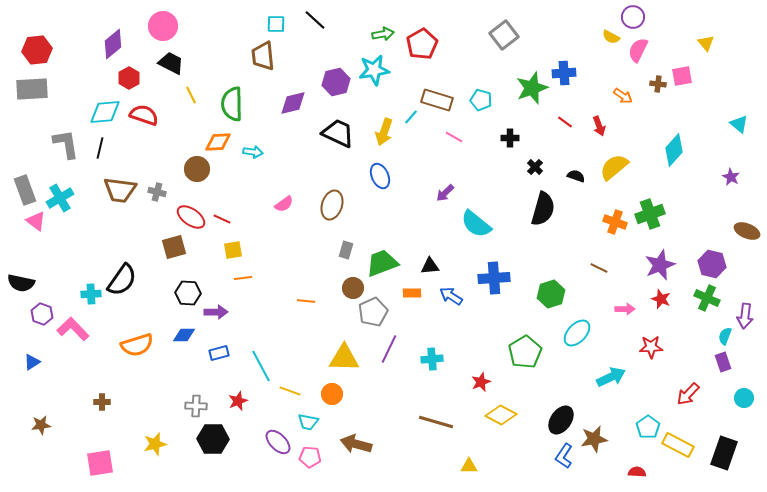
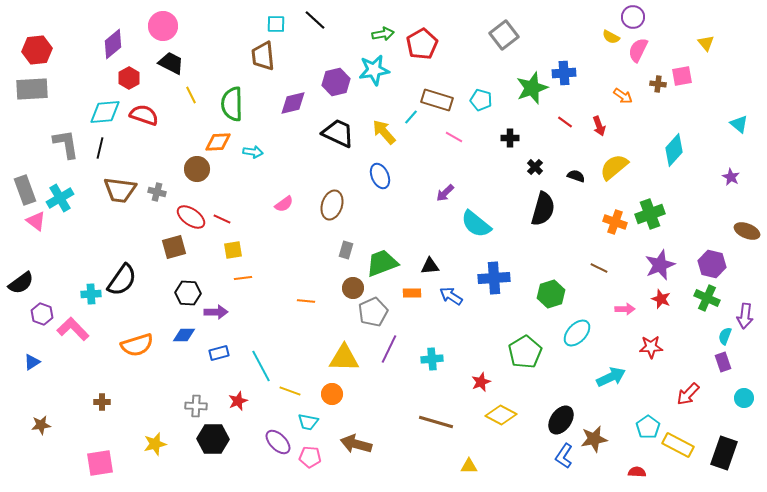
yellow arrow at (384, 132): rotated 120 degrees clockwise
black semicircle at (21, 283): rotated 48 degrees counterclockwise
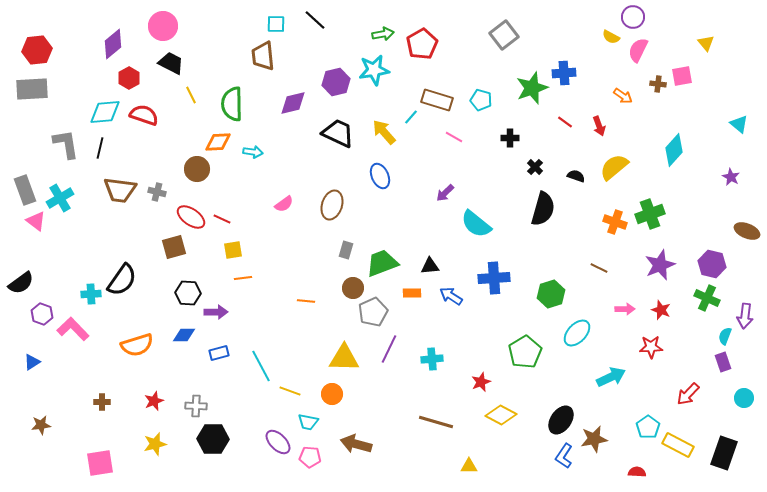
red star at (661, 299): moved 11 px down
red star at (238, 401): moved 84 px left
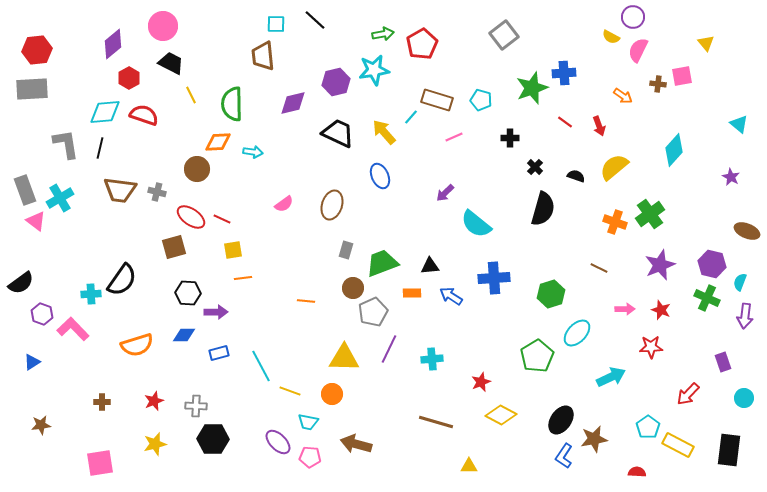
pink line at (454, 137): rotated 54 degrees counterclockwise
green cross at (650, 214): rotated 16 degrees counterclockwise
cyan semicircle at (725, 336): moved 15 px right, 54 px up
green pentagon at (525, 352): moved 12 px right, 4 px down
black rectangle at (724, 453): moved 5 px right, 3 px up; rotated 12 degrees counterclockwise
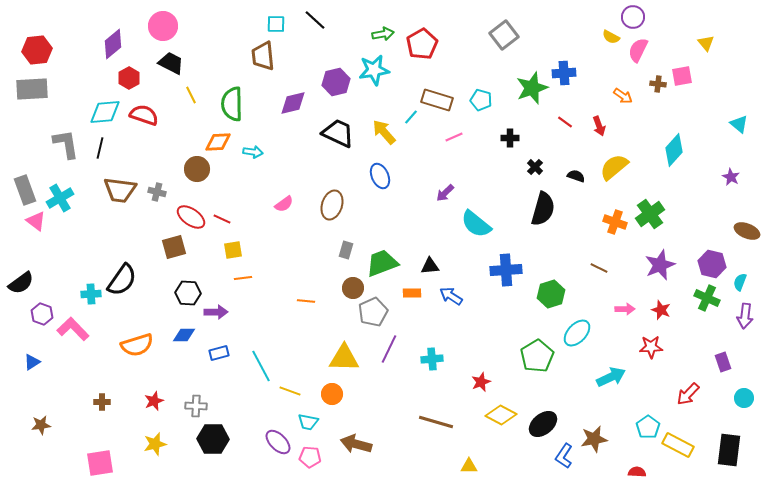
blue cross at (494, 278): moved 12 px right, 8 px up
black ellipse at (561, 420): moved 18 px left, 4 px down; rotated 16 degrees clockwise
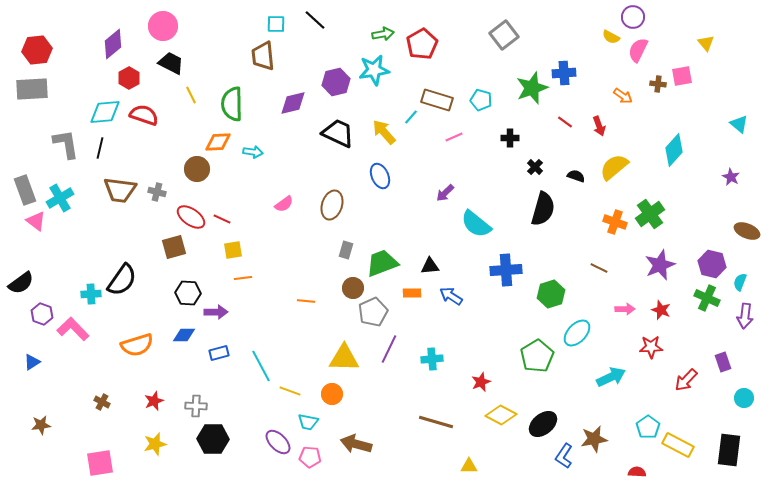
red arrow at (688, 394): moved 2 px left, 14 px up
brown cross at (102, 402): rotated 28 degrees clockwise
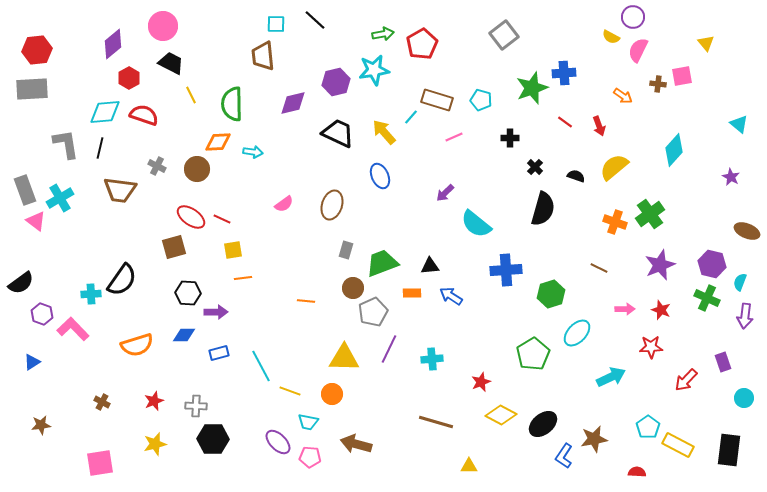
gray cross at (157, 192): moved 26 px up; rotated 12 degrees clockwise
green pentagon at (537, 356): moved 4 px left, 2 px up
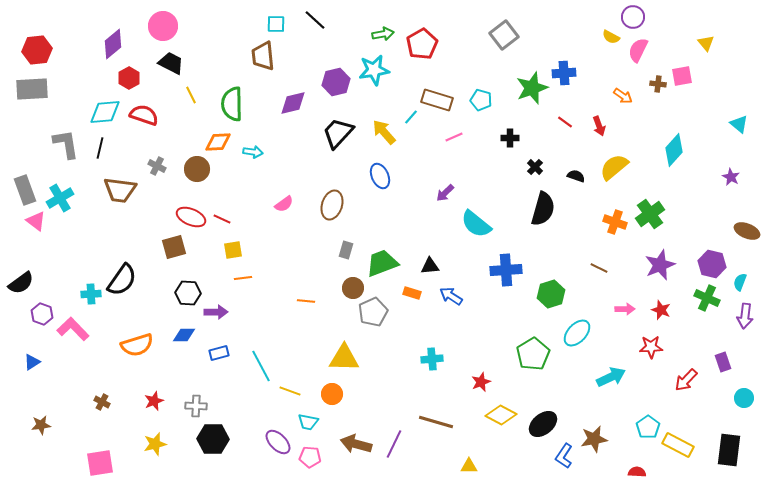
black trapezoid at (338, 133): rotated 72 degrees counterclockwise
red ellipse at (191, 217): rotated 12 degrees counterclockwise
orange rectangle at (412, 293): rotated 18 degrees clockwise
purple line at (389, 349): moved 5 px right, 95 px down
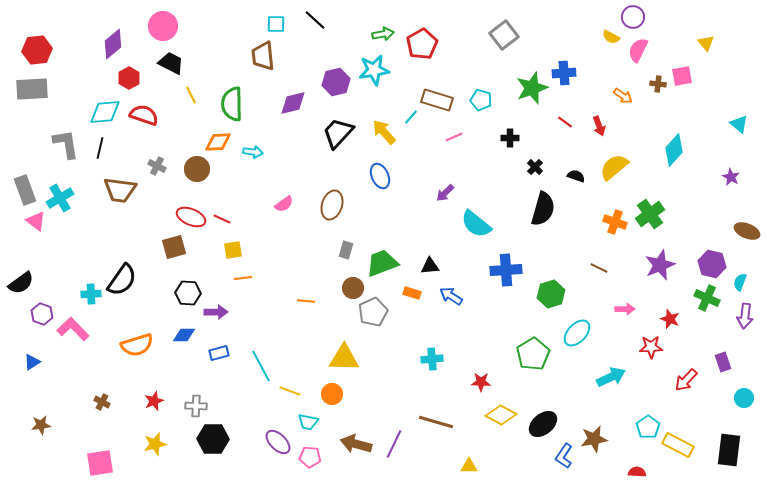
red star at (661, 310): moved 9 px right, 9 px down
red star at (481, 382): rotated 24 degrees clockwise
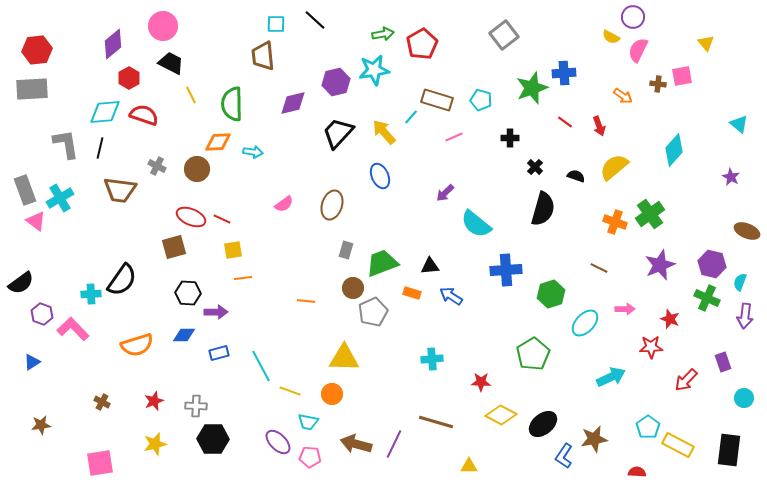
cyan ellipse at (577, 333): moved 8 px right, 10 px up
